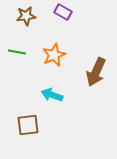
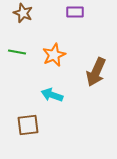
purple rectangle: moved 12 px right; rotated 30 degrees counterclockwise
brown star: moved 3 px left, 3 px up; rotated 30 degrees clockwise
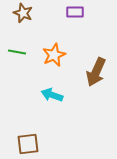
brown square: moved 19 px down
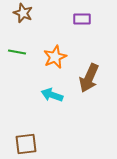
purple rectangle: moved 7 px right, 7 px down
orange star: moved 1 px right, 2 px down
brown arrow: moved 7 px left, 6 px down
brown square: moved 2 px left
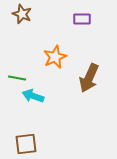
brown star: moved 1 px left, 1 px down
green line: moved 26 px down
cyan arrow: moved 19 px left, 1 px down
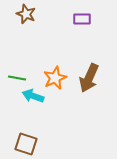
brown star: moved 4 px right
orange star: moved 21 px down
brown square: rotated 25 degrees clockwise
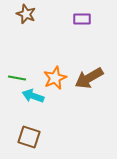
brown arrow: rotated 36 degrees clockwise
brown square: moved 3 px right, 7 px up
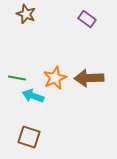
purple rectangle: moved 5 px right; rotated 36 degrees clockwise
brown arrow: rotated 28 degrees clockwise
